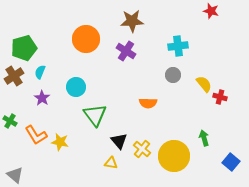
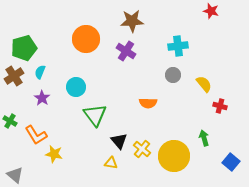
red cross: moved 9 px down
yellow star: moved 6 px left, 12 px down
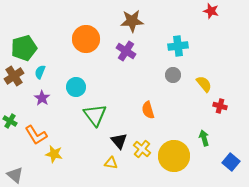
orange semicircle: moved 7 px down; rotated 72 degrees clockwise
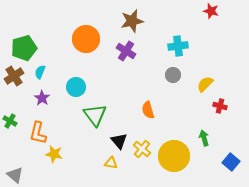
brown star: rotated 10 degrees counterclockwise
yellow semicircle: moved 1 px right; rotated 96 degrees counterclockwise
orange L-shape: moved 2 px right, 2 px up; rotated 45 degrees clockwise
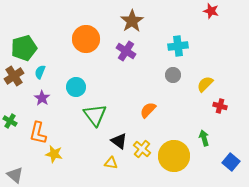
brown star: rotated 20 degrees counterclockwise
orange semicircle: rotated 60 degrees clockwise
black triangle: rotated 12 degrees counterclockwise
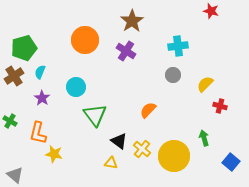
orange circle: moved 1 px left, 1 px down
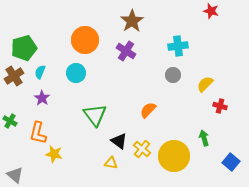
cyan circle: moved 14 px up
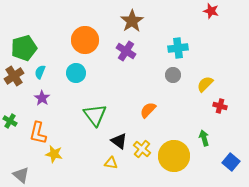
cyan cross: moved 2 px down
gray triangle: moved 6 px right
